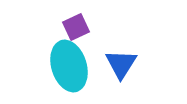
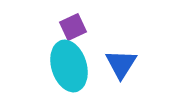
purple square: moved 3 px left
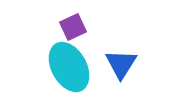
cyan ellipse: moved 1 px down; rotated 12 degrees counterclockwise
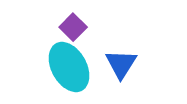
purple square: rotated 20 degrees counterclockwise
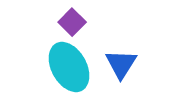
purple square: moved 1 px left, 5 px up
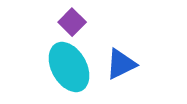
blue triangle: rotated 32 degrees clockwise
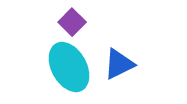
blue triangle: moved 2 px left
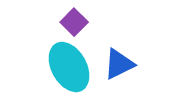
purple square: moved 2 px right
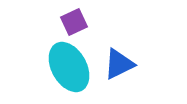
purple square: rotated 20 degrees clockwise
